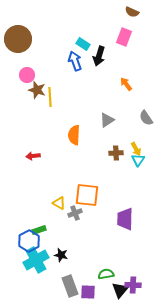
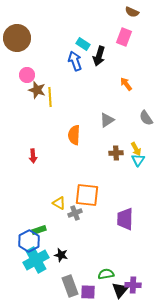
brown circle: moved 1 px left, 1 px up
red arrow: rotated 88 degrees counterclockwise
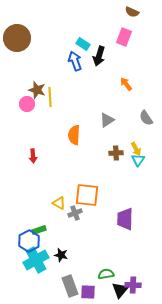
pink circle: moved 29 px down
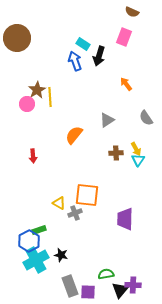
brown star: rotated 24 degrees clockwise
orange semicircle: rotated 36 degrees clockwise
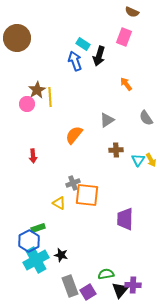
yellow arrow: moved 15 px right, 11 px down
brown cross: moved 3 px up
gray cross: moved 2 px left, 30 px up
green rectangle: moved 1 px left, 2 px up
purple square: rotated 35 degrees counterclockwise
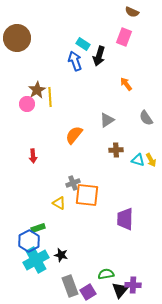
cyan triangle: rotated 48 degrees counterclockwise
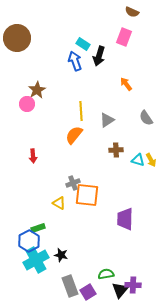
yellow line: moved 31 px right, 14 px down
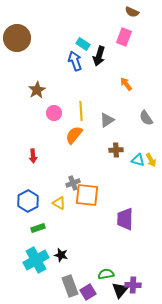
pink circle: moved 27 px right, 9 px down
blue hexagon: moved 1 px left, 40 px up
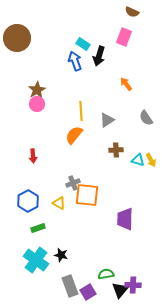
pink circle: moved 17 px left, 9 px up
cyan cross: rotated 25 degrees counterclockwise
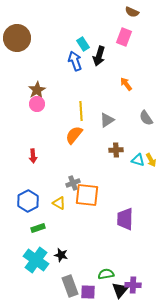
cyan rectangle: rotated 24 degrees clockwise
purple square: rotated 35 degrees clockwise
